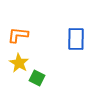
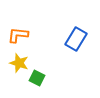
blue rectangle: rotated 30 degrees clockwise
yellow star: rotated 12 degrees counterclockwise
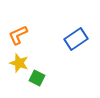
orange L-shape: rotated 30 degrees counterclockwise
blue rectangle: rotated 25 degrees clockwise
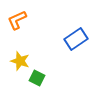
orange L-shape: moved 1 px left, 15 px up
yellow star: moved 1 px right, 2 px up
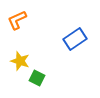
blue rectangle: moved 1 px left
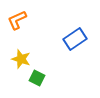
yellow star: moved 1 px right, 2 px up
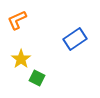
yellow star: rotated 18 degrees clockwise
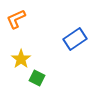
orange L-shape: moved 1 px left, 1 px up
